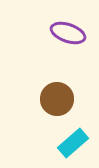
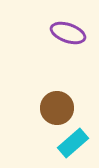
brown circle: moved 9 px down
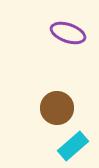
cyan rectangle: moved 3 px down
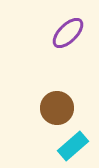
purple ellipse: rotated 64 degrees counterclockwise
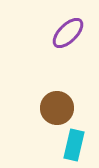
cyan rectangle: moved 1 px right, 1 px up; rotated 36 degrees counterclockwise
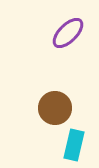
brown circle: moved 2 px left
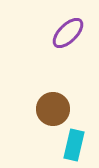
brown circle: moved 2 px left, 1 px down
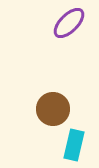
purple ellipse: moved 1 px right, 10 px up
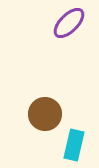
brown circle: moved 8 px left, 5 px down
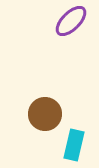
purple ellipse: moved 2 px right, 2 px up
